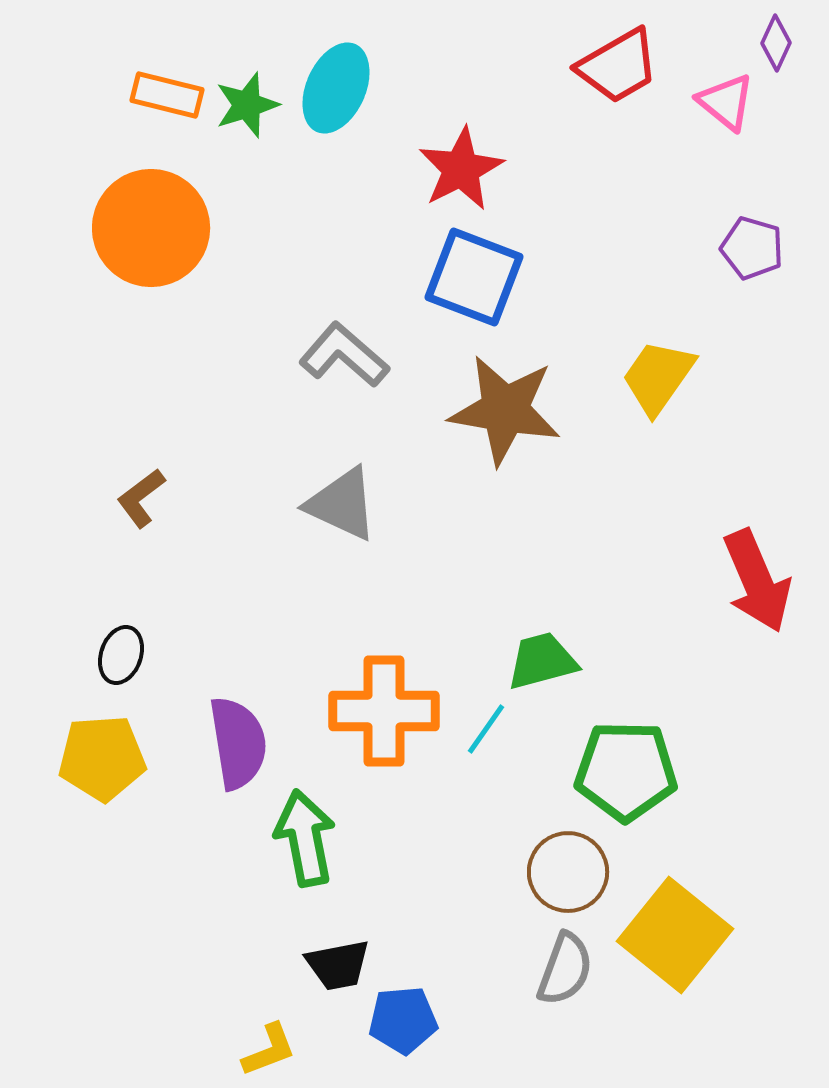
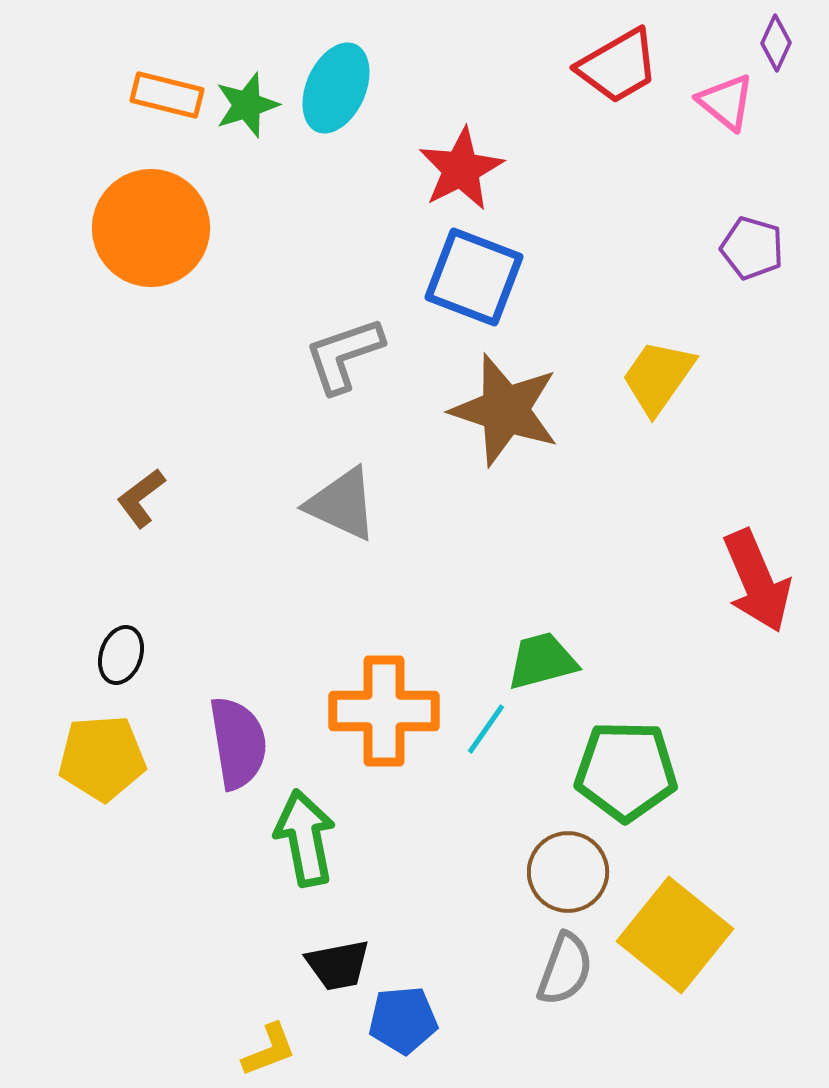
gray L-shape: rotated 60 degrees counterclockwise
brown star: rotated 8 degrees clockwise
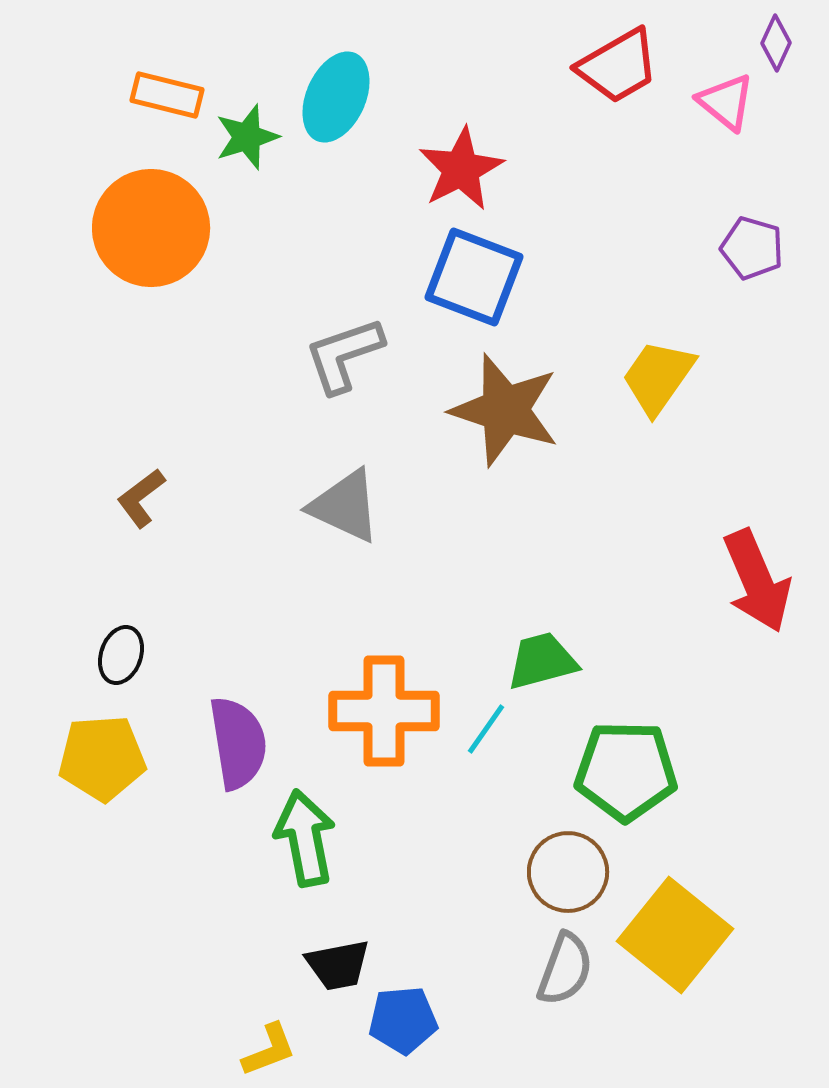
cyan ellipse: moved 9 px down
green star: moved 32 px down
gray triangle: moved 3 px right, 2 px down
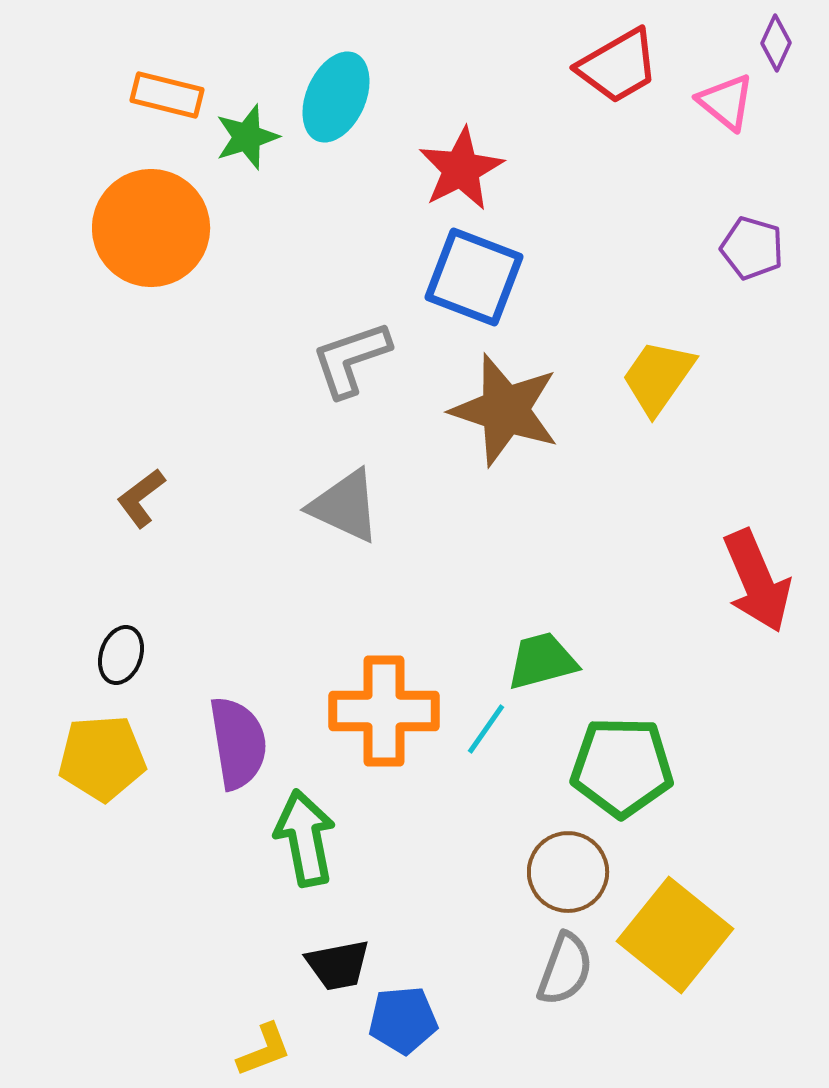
gray L-shape: moved 7 px right, 4 px down
green pentagon: moved 4 px left, 4 px up
yellow L-shape: moved 5 px left
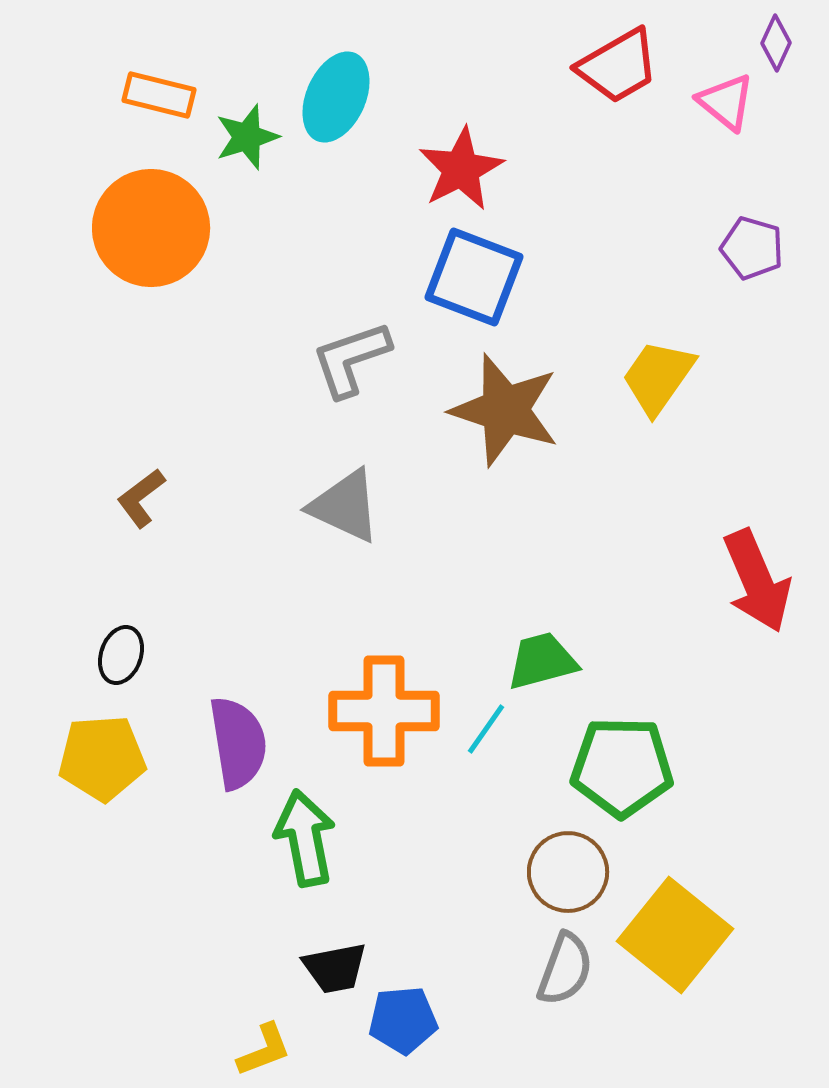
orange rectangle: moved 8 px left
black trapezoid: moved 3 px left, 3 px down
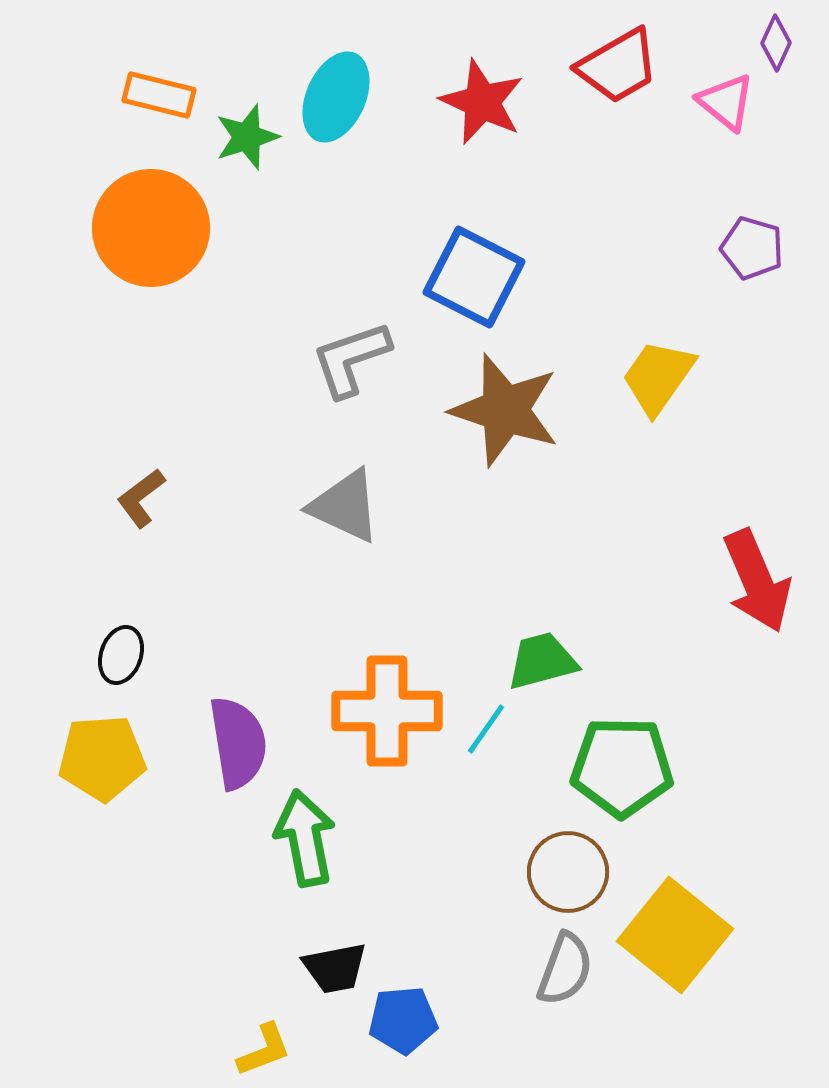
red star: moved 21 px right, 67 px up; rotated 20 degrees counterclockwise
blue square: rotated 6 degrees clockwise
orange cross: moved 3 px right
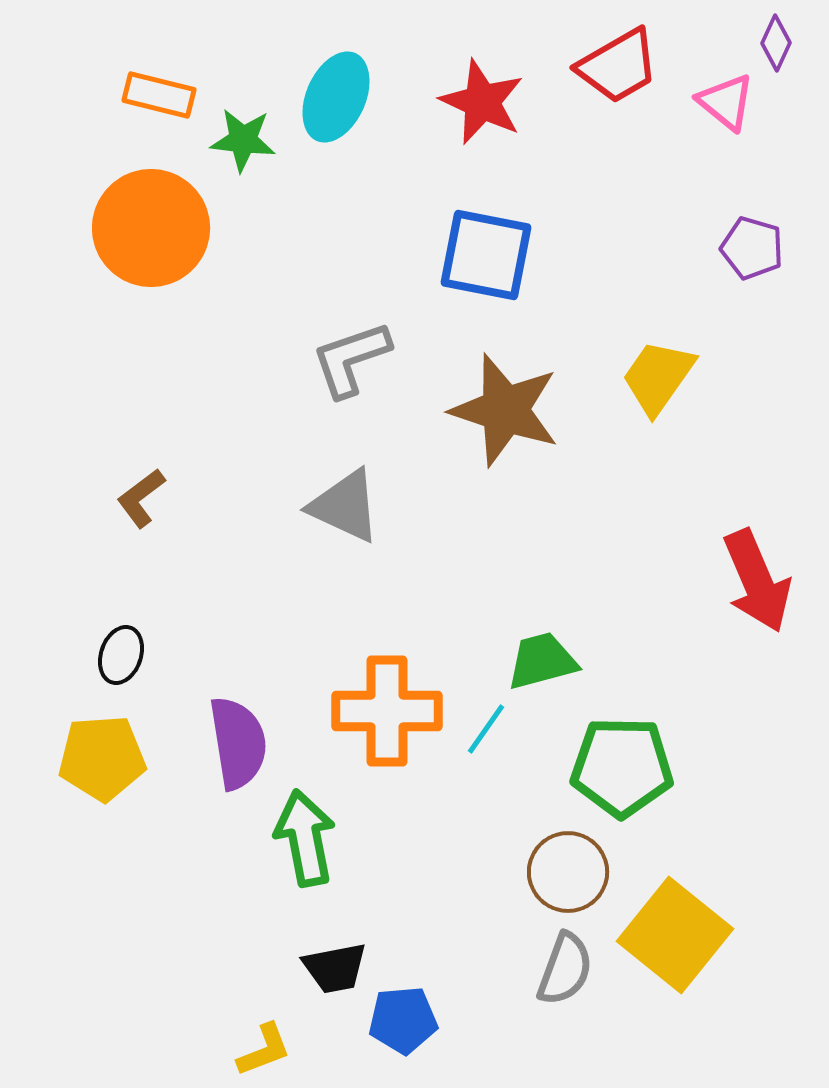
green star: moved 4 px left, 3 px down; rotated 24 degrees clockwise
blue square: moved 12 px right, 22 px up; rotated 16 degrees counterclockwise
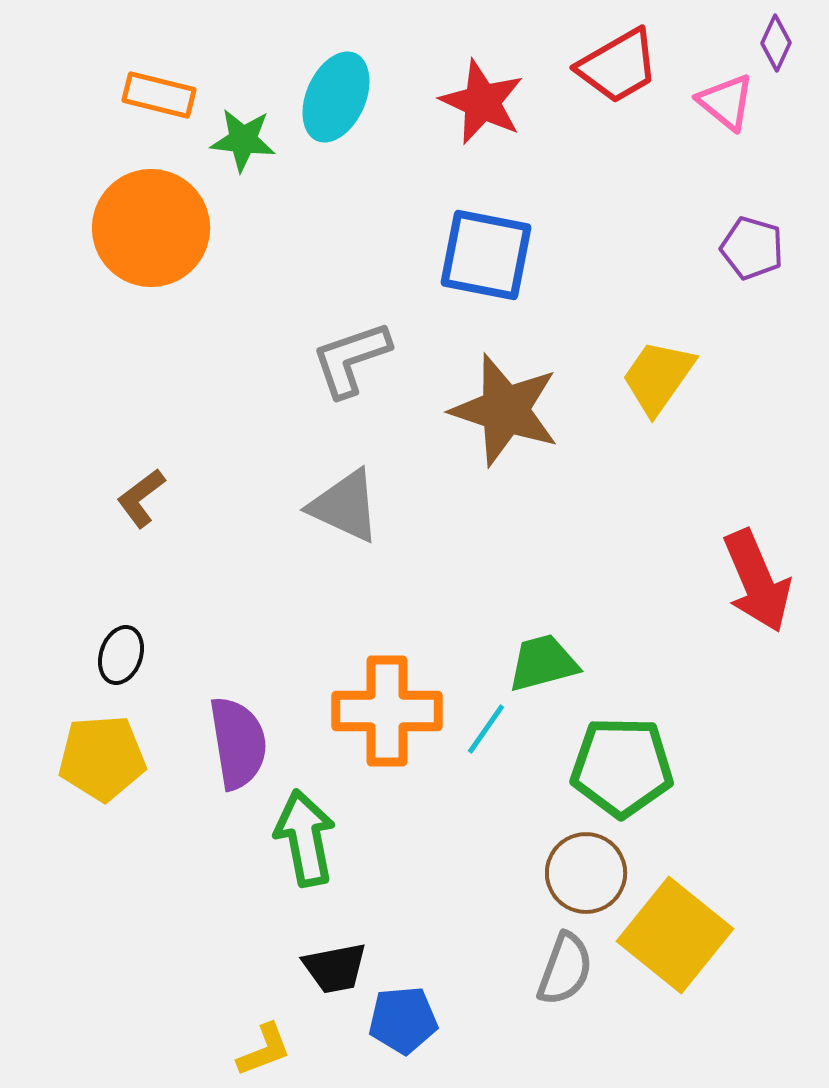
green trapezoid: moved 1 px right, 2 px down
brown circle: moved 18 px right, 1 px down
